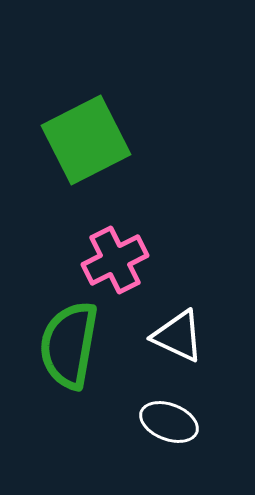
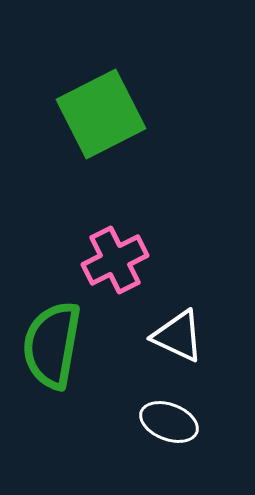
green square: moved 15 px right, 26 px up
green semicircle: moved 17 px left
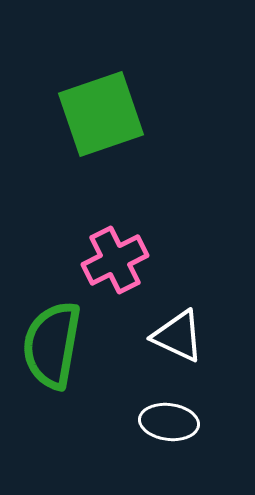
green square: rotated 8 degrees clockwise
white ellipse: rotated 14 degrees counterclockwise
